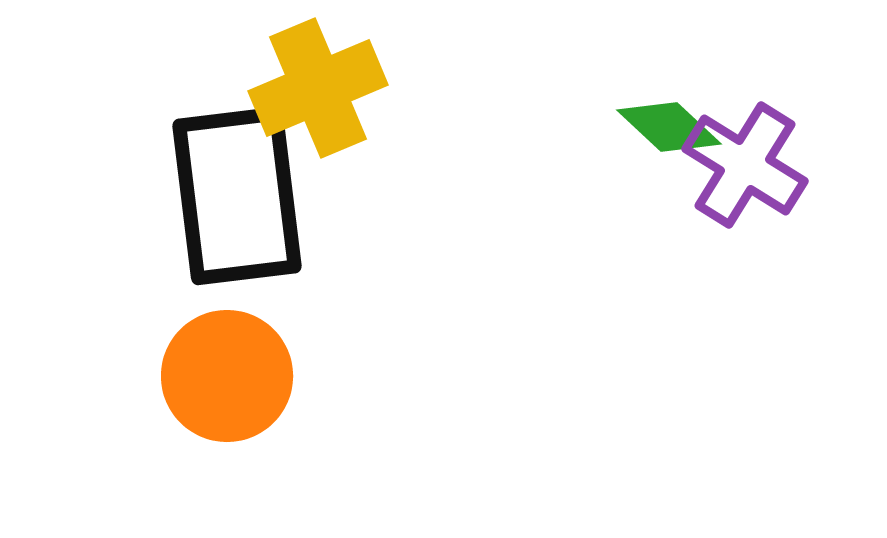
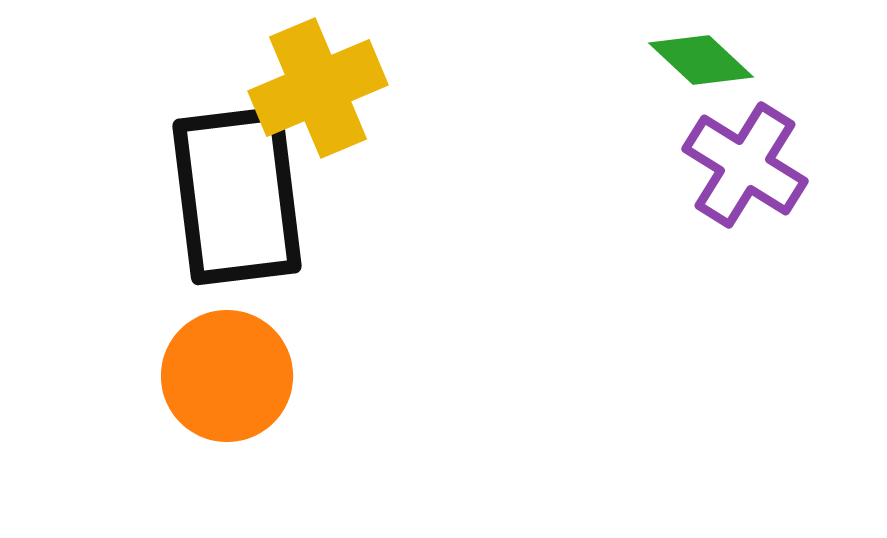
green diamond: moved 32 px right, 67 px up
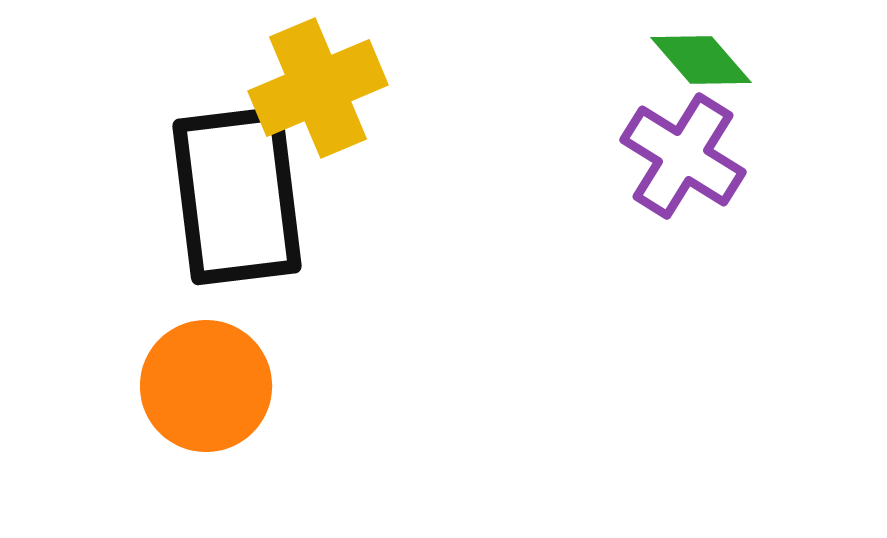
green diamond: rotated 6 degrees clockwise
purple cross: moved 62 px left, 9 px up
orange circle: moved 21 px left, 10 px down
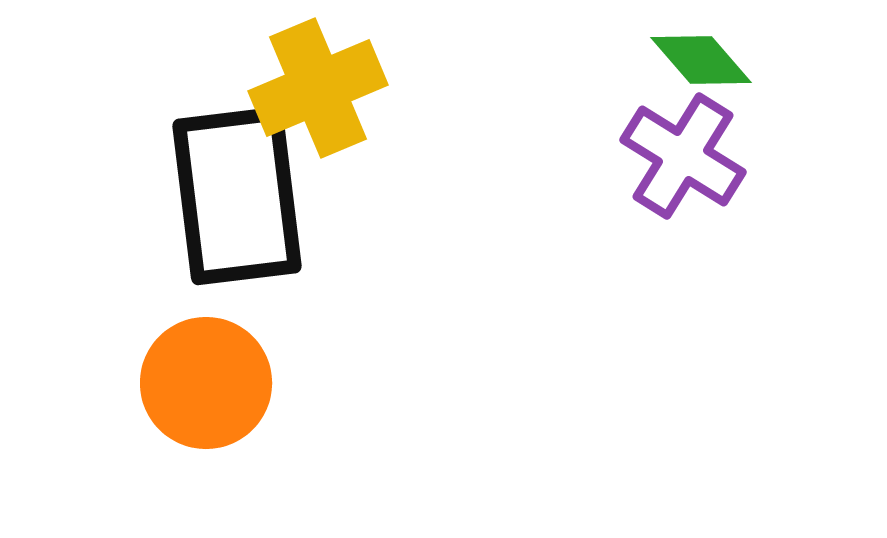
orange circle: moved 3 px up
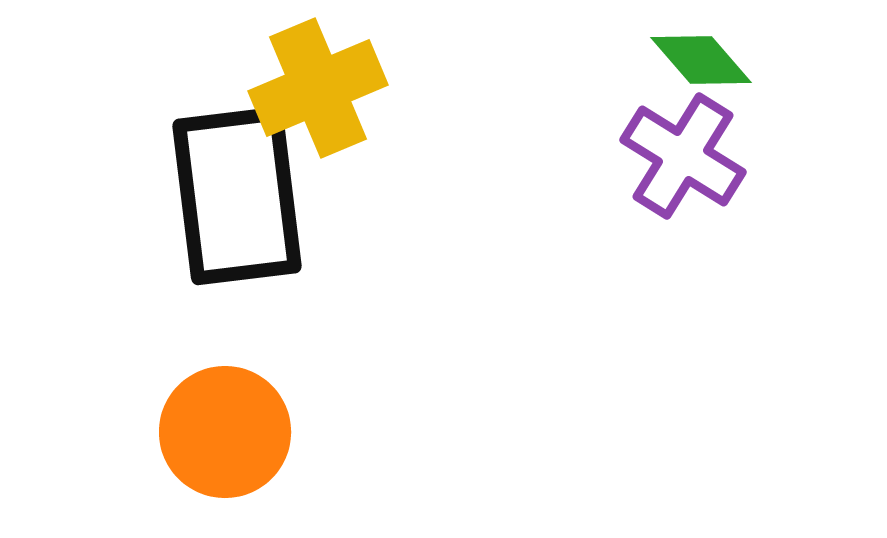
orange circle: moved 19 px right, 49 px down
